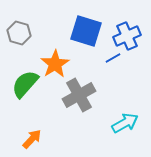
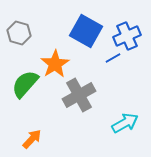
blue square: rotated 12 degrees clockwise
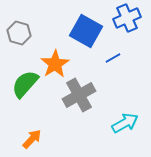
blue cross: moved 18 px up
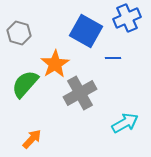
blue line: rotated 28 degrees clockwise
gray cross: moved 1 px right, 2 px up
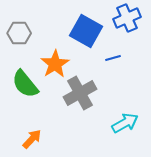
gray hexagon: rotated 15 degrees counterclockwise
blue line: rotated 14 degrees counterclockwise
green semicircle: rotated 80 degrees counterclockwise
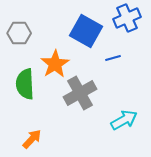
green semicircle: rotated 36 degrees clockwise
cyan arrow: moved 1 px left, 3 px up
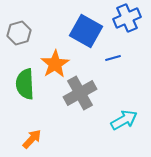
gray hexagon: rotated 15 degrees counterclockwise
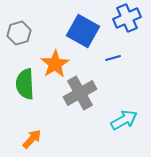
blue square: moved 3 px left
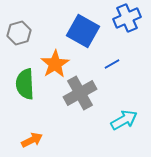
blue line: moved 1 px left, 6 px down; rotated 14 degrees counterclockwise
orange arrow: moved 1 px down; rotated 20 degrees clockwise
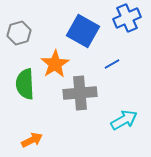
gray cross: rotated 24 degrees clockwise
